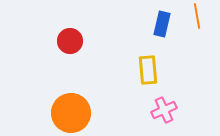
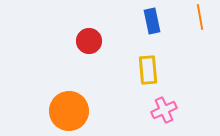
orange line: moved 3 px right, 1 px down
blue rectangle: moved 10 px left, 3 px up; rotated 25 degrees counterclockwise
red circle: moved 19 px right
orange circle: moved 2 px left, 2 px up
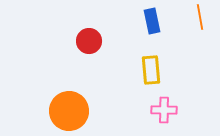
yellow rectangle: moved 3 px right
pink cross: rotated 25 degrees clockwise
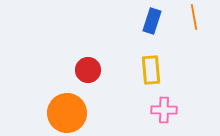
orange line: moved 6 px left
blue rectangle: rotated 30 degrees clockwise
red circle: moved 1 px left, 29 px down
orange circle: moved 2 px left, 2 px down
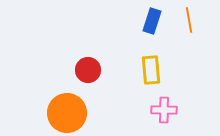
orange line: moved 5 px left, 3 px down
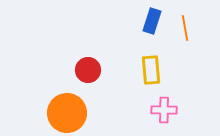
orange line: moved 4 px left, 8 px down
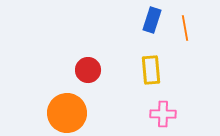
blue rectangle: moved 1 px up
pink cross: moved 1 px left, 4 px down
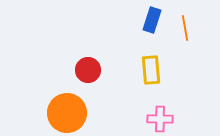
pink cross: moved 3 px left, 5 px down
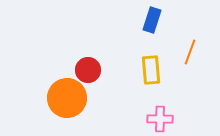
orange line: moved 5 px right, 24 px down; rotated 30 degrees clockwise
orange circle: moved 15 px up
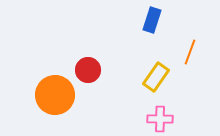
yellow rectangle: moved 5 px right, 7 px down; rotated 40 degrees clockwise
orange circle: moved 12 px left, 3 px up
